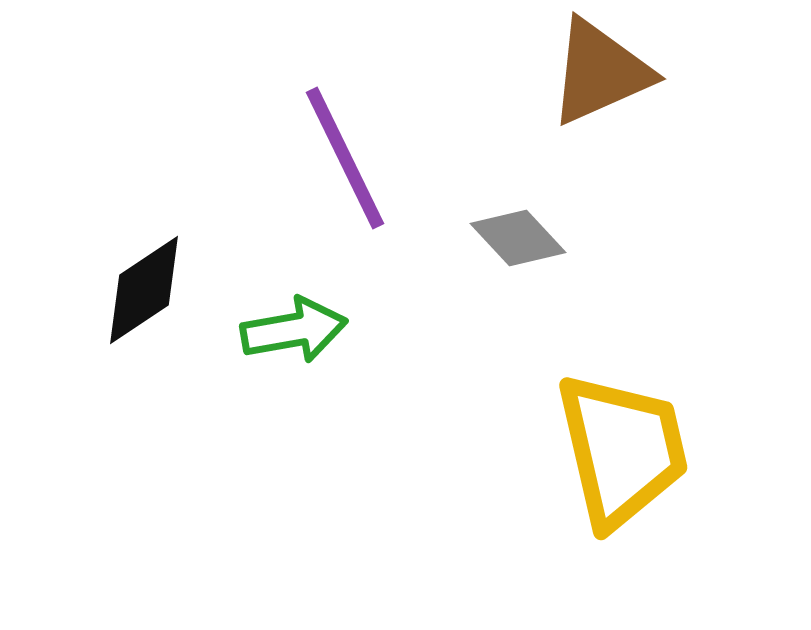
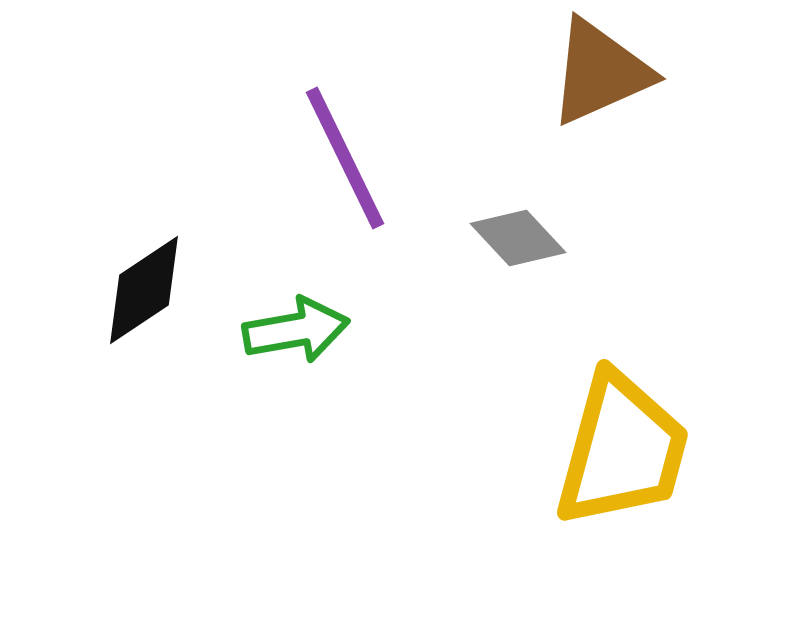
green arrow: moved 2 px right
yellow trapezoid: rotated 28 degrees clockwise
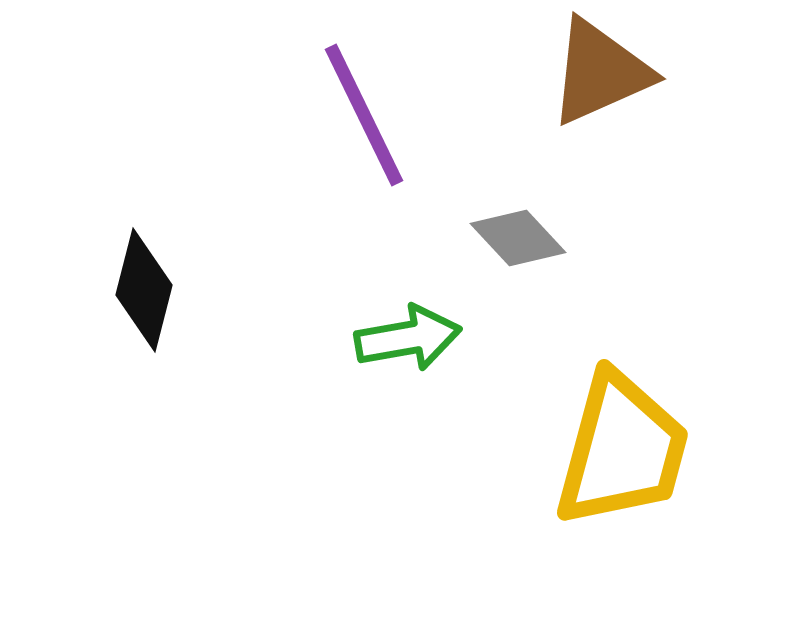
purple line: moved 19 px right, 43 px up
black diamond: rotated 42 degrees counterclockwise
green arrow: moved 112 px right, 8 px down
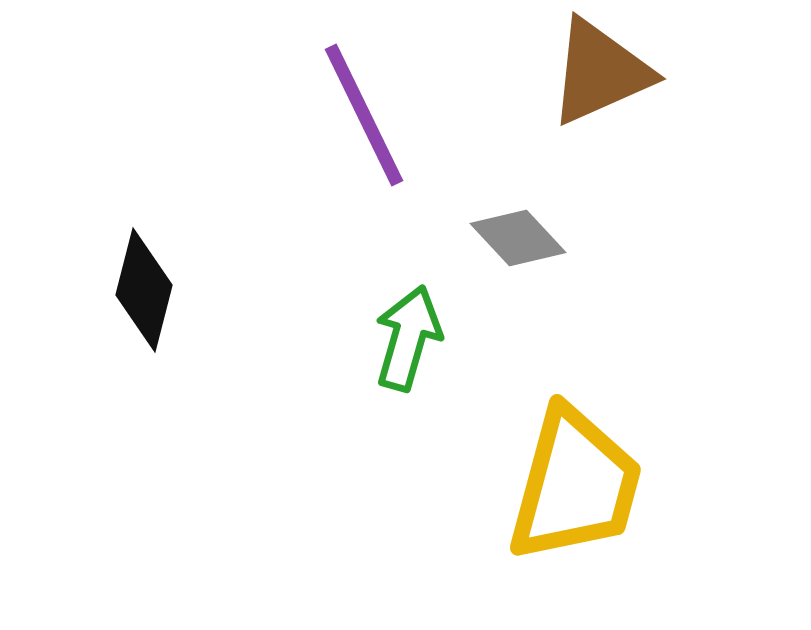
green arrow: rotated 64 degrees counterclockwise
yellow trapezoid: moved 47 px left, 35 px down
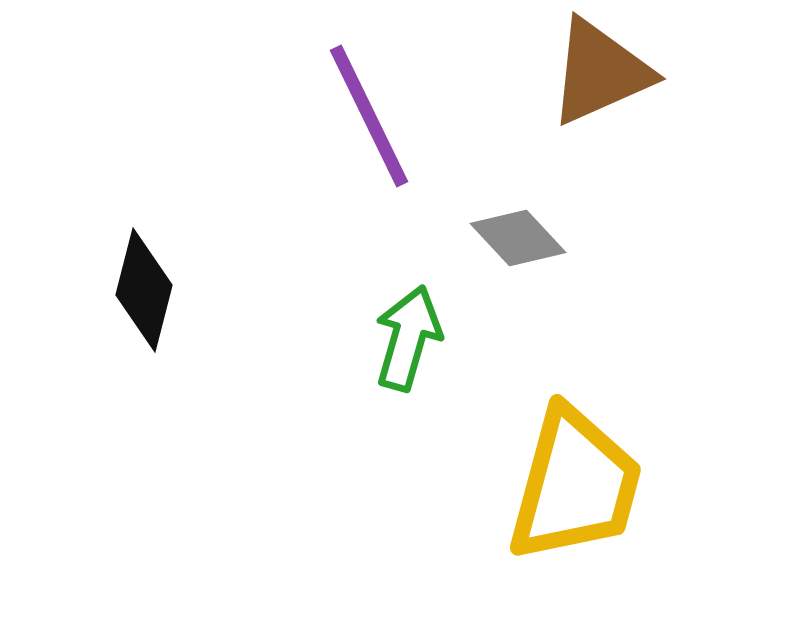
purple line: moved 5 px right, 1 px down
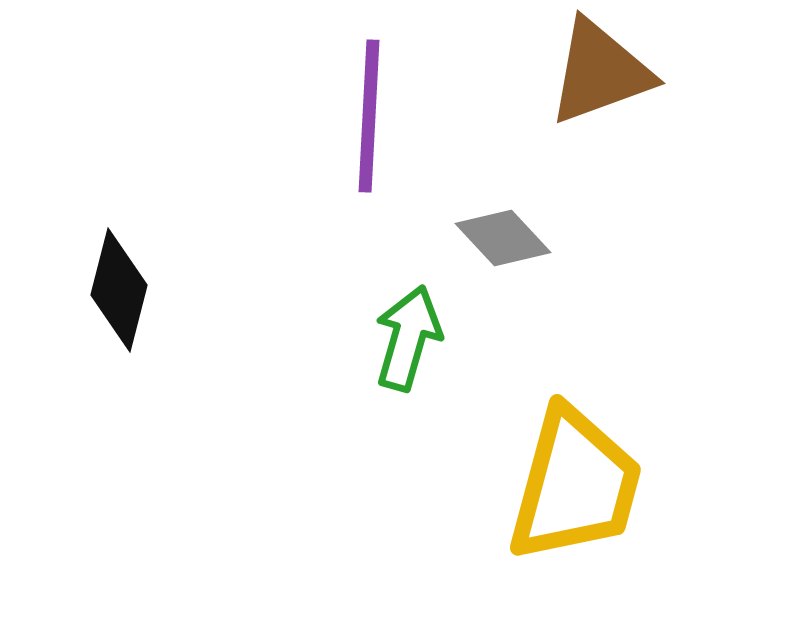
brown triangle: rotated 4 degrees clockwise
purple line: rotated 29 degrees clockwise
gray diamond: moved 15 px left
black diamond: moved 25 px left
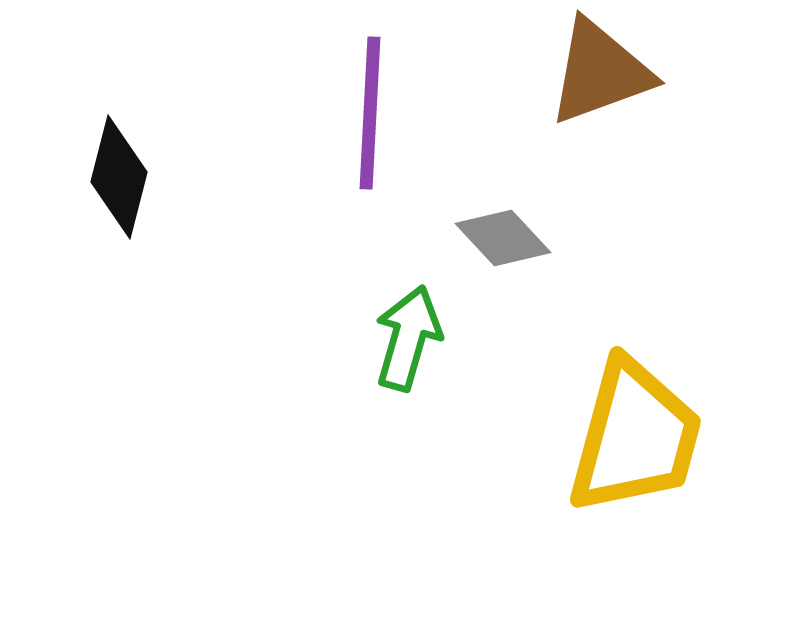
purple line: moved 1 px right, 3 px up
black diamond: moved 113 px up
yellow trapezoid: moved 60 px right, 48 px up
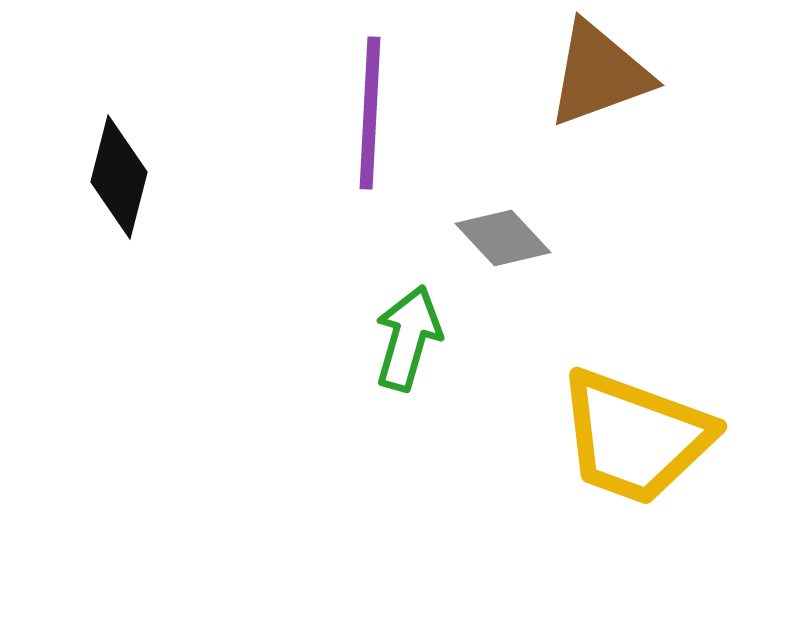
brown triangle: moved 1 px left, 2 px down
yellow trapezoid: rotated 95 degrees clockwise
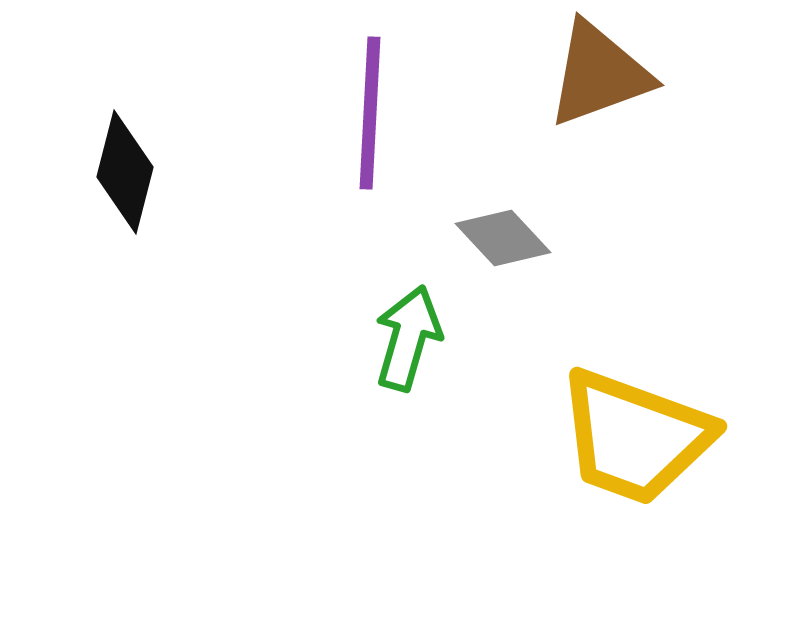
black diamond: moved 6 px right, 5 px up
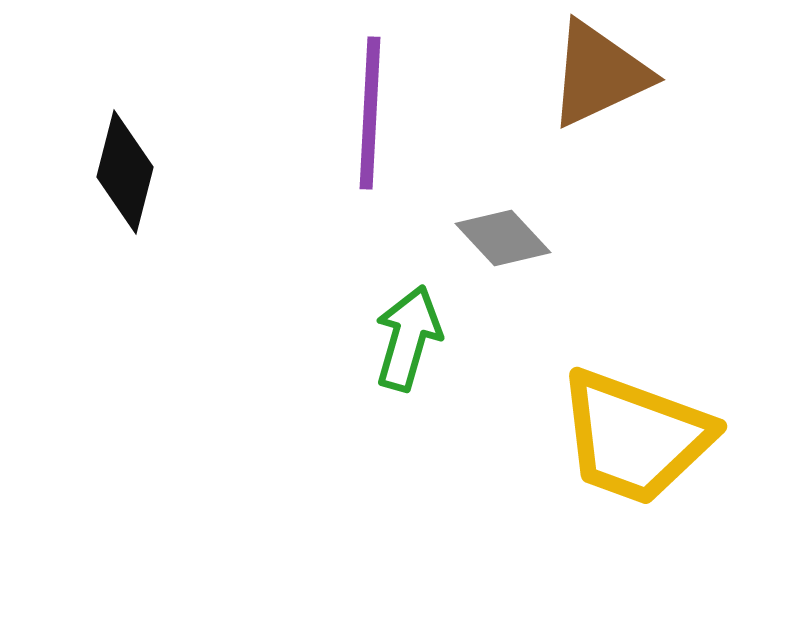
brown triangle: rotated 5 degrees counterclockwise
